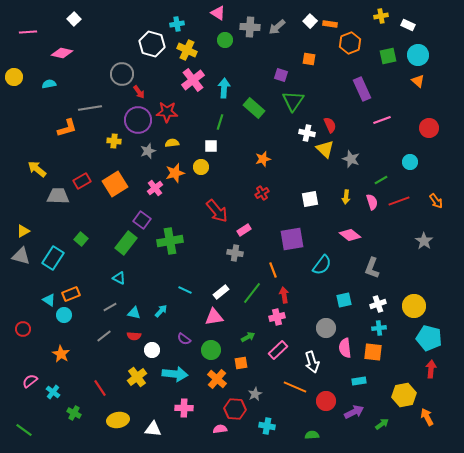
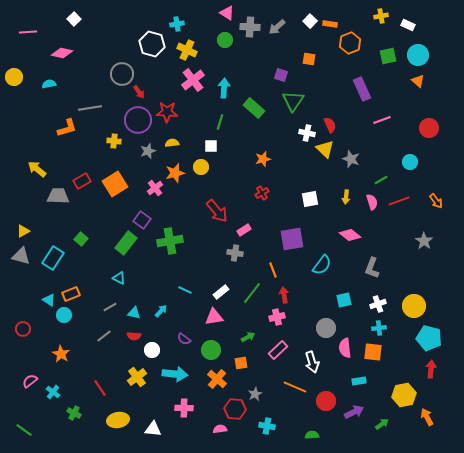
pink triangle at (218, 13): moved 9 px right
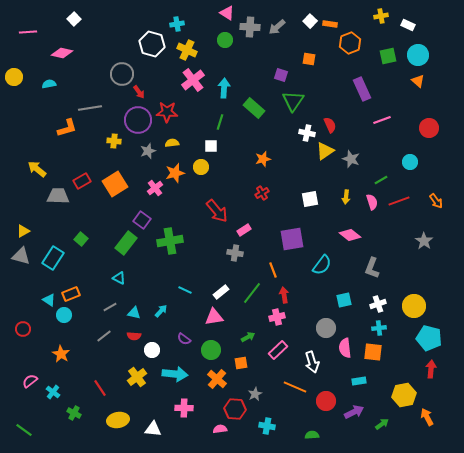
yellow triangle at (325, 149): moved 2 px down; rotated 42 degrees clockwise
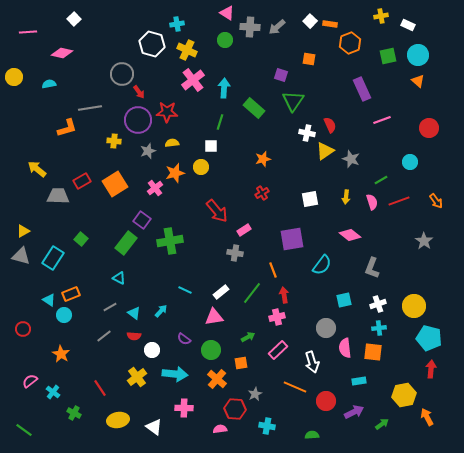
cyan triangle at (134, 313): rotated 24 degrees clockwise
white triangle at (153, 429): moved 1 px right, 2 px up; rotated 30 degrees clockwise
